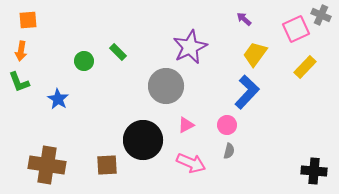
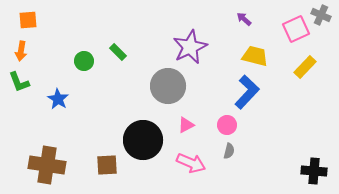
yellow trapezoid: moved 2 px down; rotated 68 degrees clockwise
gray circle: moved 2 px right
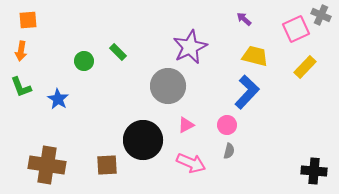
green L-shape: moved 2 px right, 5 px down
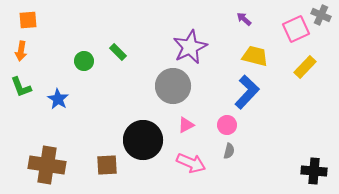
gray circle: moved 5 px right
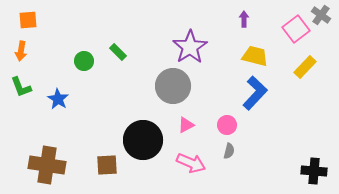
gray cross: rotated 12 degrees clockwise
purple arrow: rotated 49 degrees clockwise
pink square: rotated 12 degrees counterclockwise
purple star: rotated 8 degrees counterclockwise
blue L-shape: moved 8 px right, 1 px down
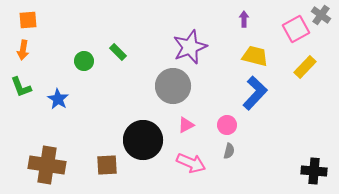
pink square: rotated 8 degrees clockwise
purple star: rotated 12 degrees clockwise
orange arrow: moved 2 px right, 1 px up
